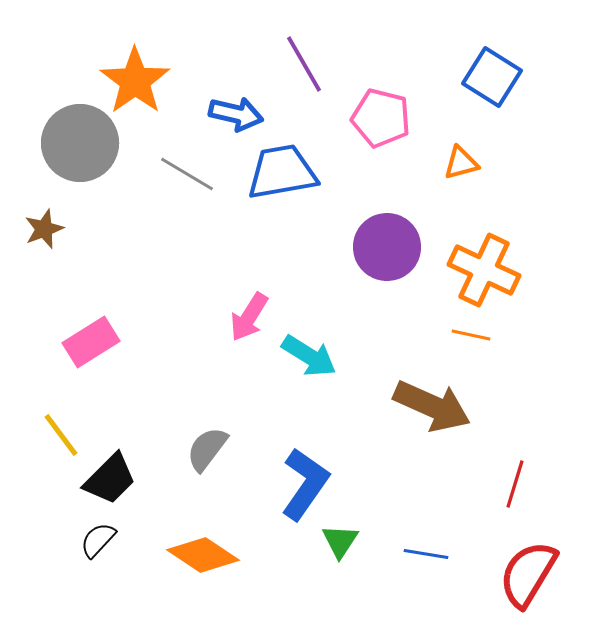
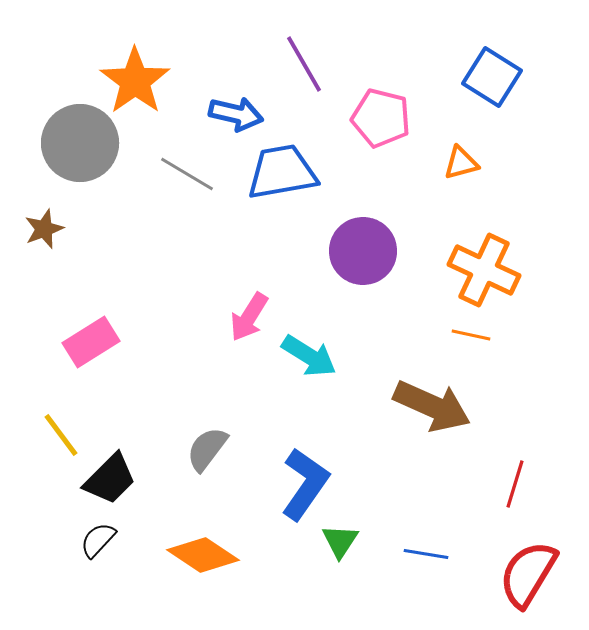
purple circle: moved 24 px left, 4 px down
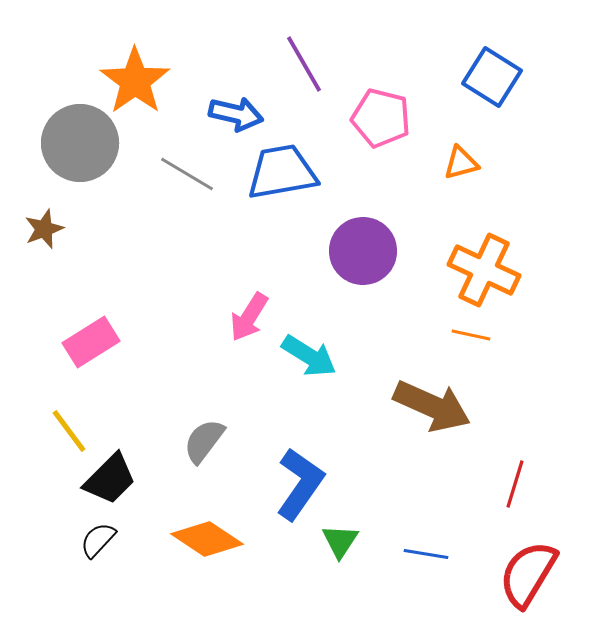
yellow line: moved 8 px right, 4 px up
gray semicircle: moved 3 px left, 8 px up
blue L-shape: moved 5 px left
orange diamond: moved 4 px right, 16 px up
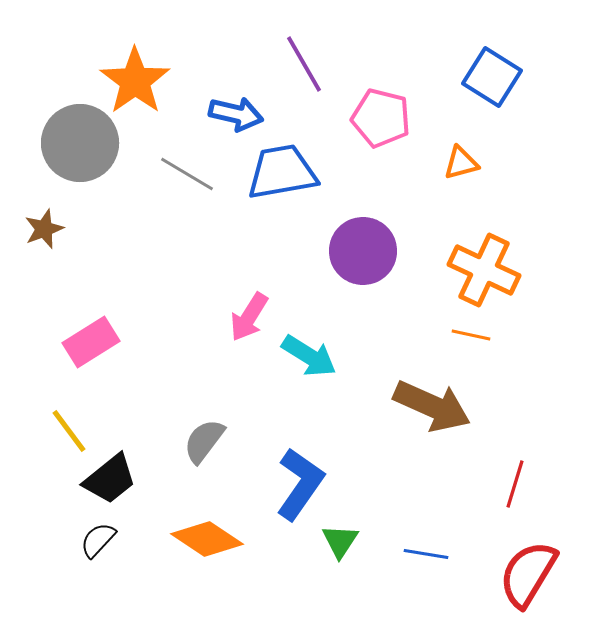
black trapezoid: rotated 6 degrees clockwise
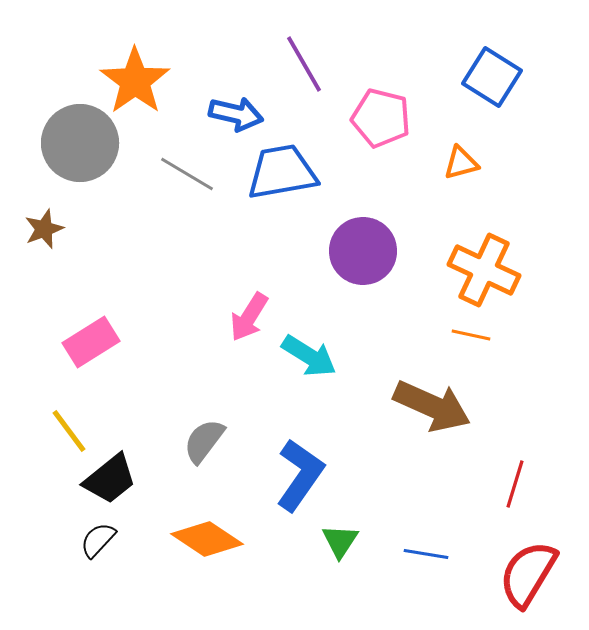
blue L-shape: moved 9 px up
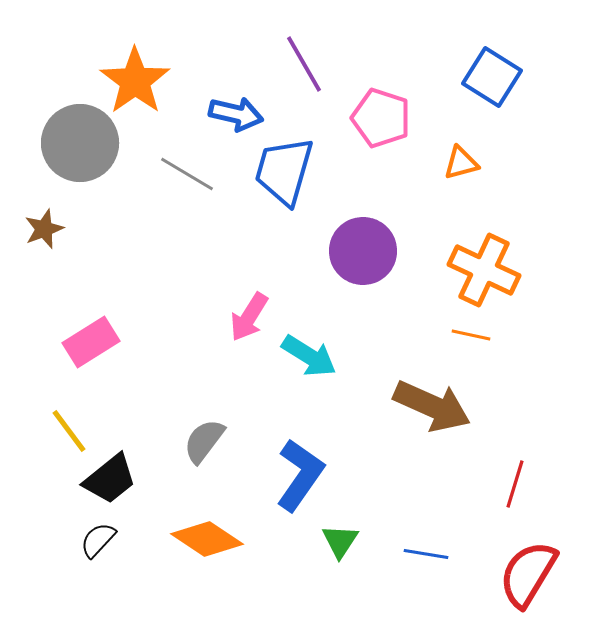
pink pentagon: rotated 4 degrees clockwise
blue trapezoid: moved 2 px right, 1 px up; rotated 64 degrees counterclockwise
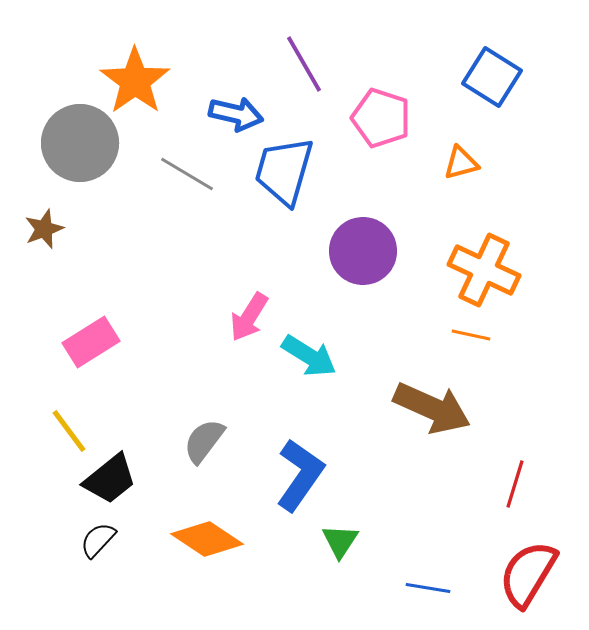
brown arrow: moved 2 px down
blue line: moved 2 px right, 34 px down
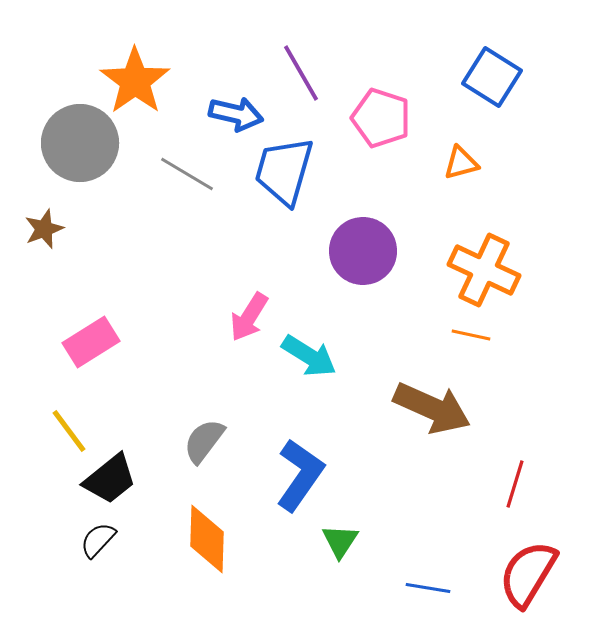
purple line: moved 3 px left, 9 px down
orange diamond: rotated 58 degrees clockwise
